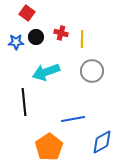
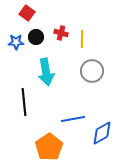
cyan arrow: rotated 80 degrees counterclockwise
blue diamond: moved 9 px up
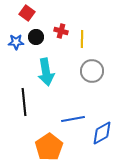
red cross: moved 2 px up
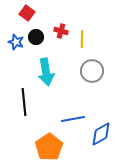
blue star: rotated 21 degrees clockwise
blue diamond: moved 1 px left, 1 px down
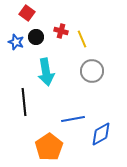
yellow line: rotated 24 degrees counterclockwise
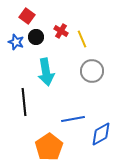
red square: moved 3 px down
red cross: rotated 16 degrees clockwise
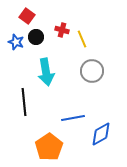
red cross: moved 1 px right, 1 px up; rotated 16 degrees counterclockwise
blue line: moved 1 px up
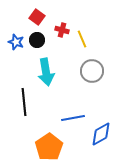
red square: moved 10 px right, 1 px down
black circle: moved 1 px right, 3 px down
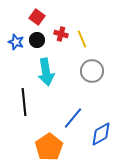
red cross: moved 1 px left, 4 px down
blue line: rotated 40 degrees counterclockwise
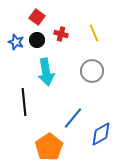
yellow line: moved 12 px right, 6 px up
